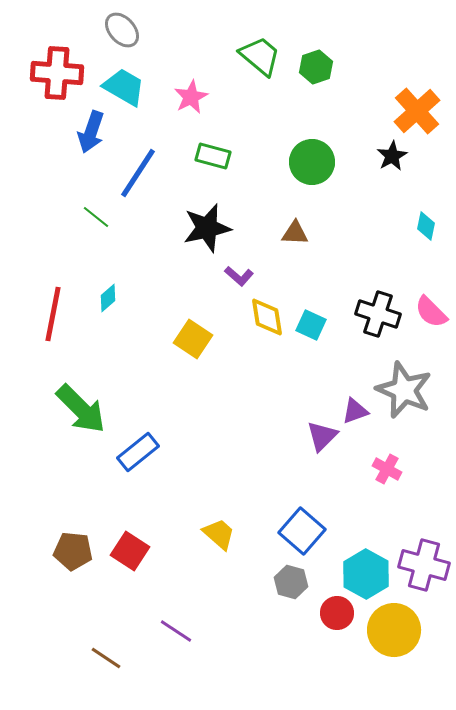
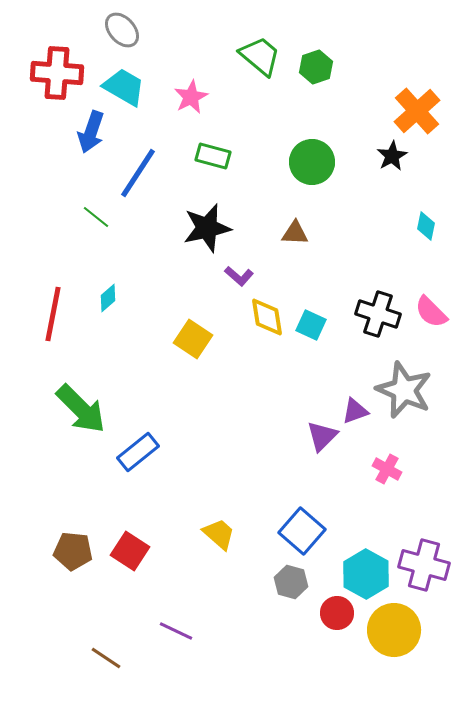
purple line at (176, 631): rotated 8 degrees counterclockwise
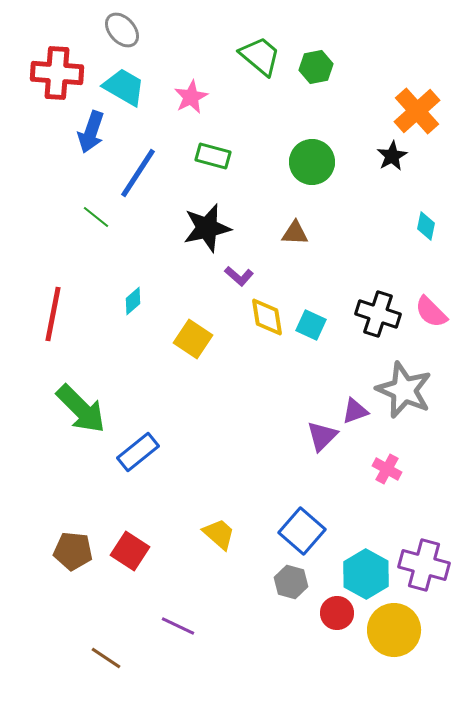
green hexagon at (316, 67): rotated 8 degrees clockwise
cyan diamond at (108, 298): moved 25 px right, 3 px down
purple line at (176, 631): moved 2 px right, 5 px up
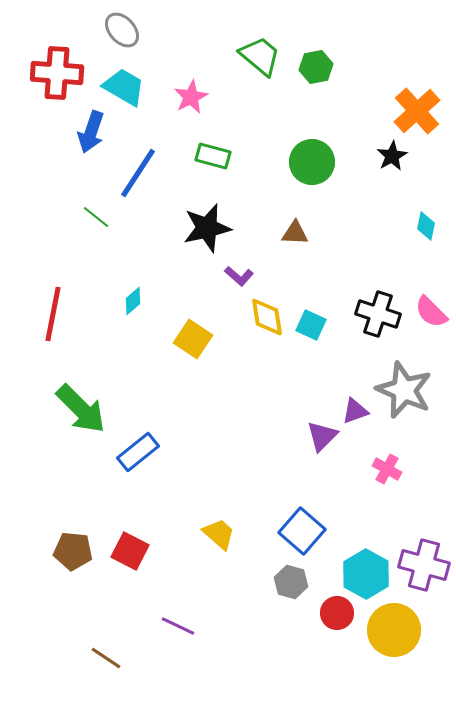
red square at (130, 551): rotated 6 degrees counterclockwise
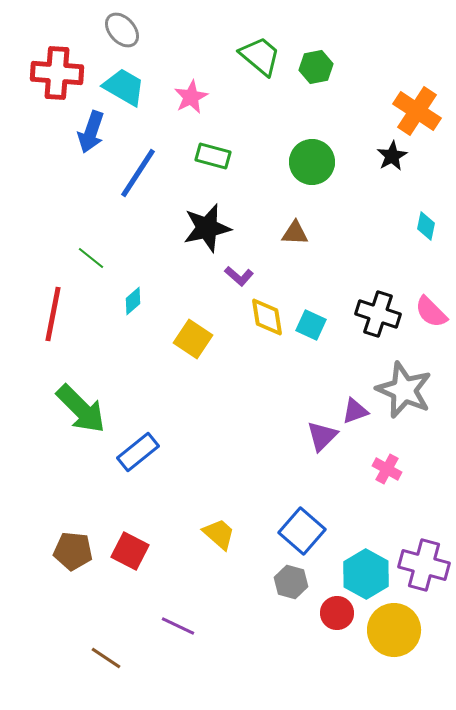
orange cross at (417, 111): rotated 15 degrees counterclockwise
green line at (96, 217): moved 5 px left, 41 px down
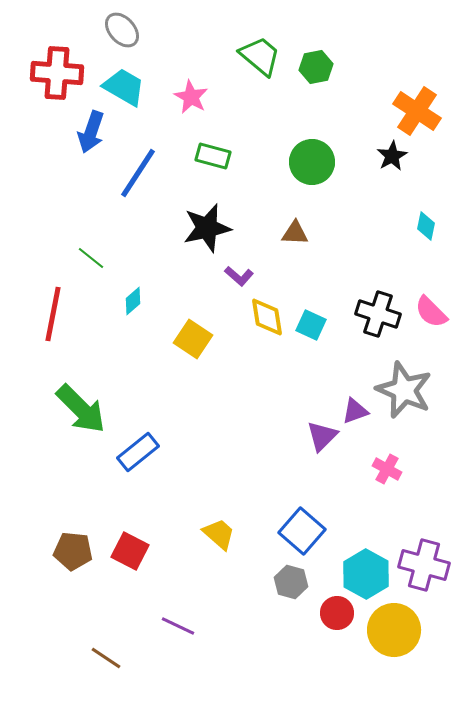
pink star at (191, 97): rotated 16 degrees counterclockwise
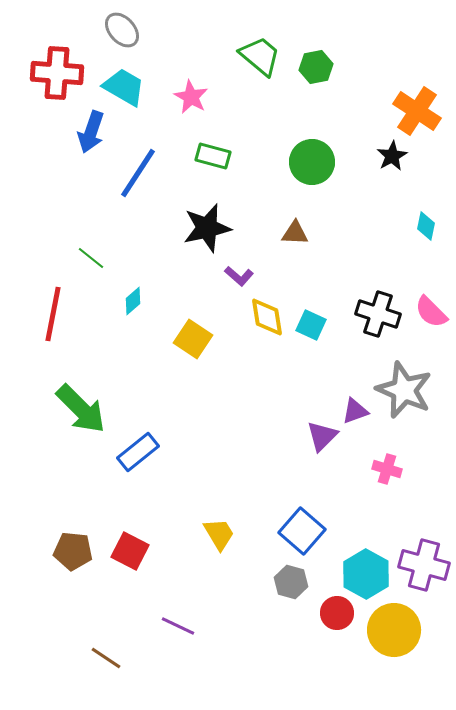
pink cross at (387, 469): rotated 12 degrees counterclockwise
yellow trapezoid at (219, 534): rotated 18 degrees clockwise
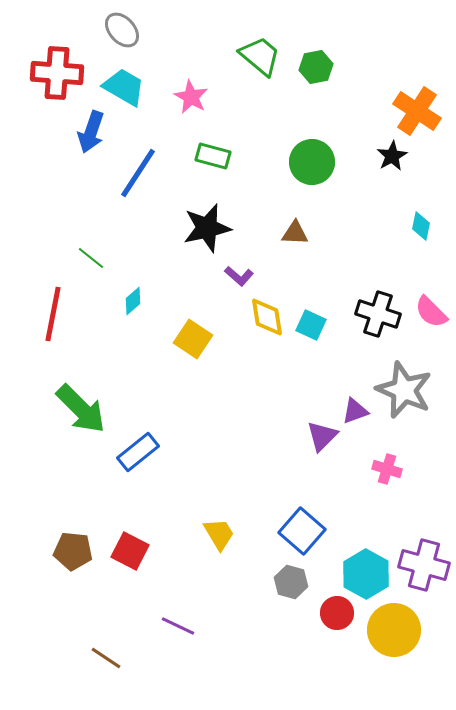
cyan diamond at (426, 226): moved 5 px left
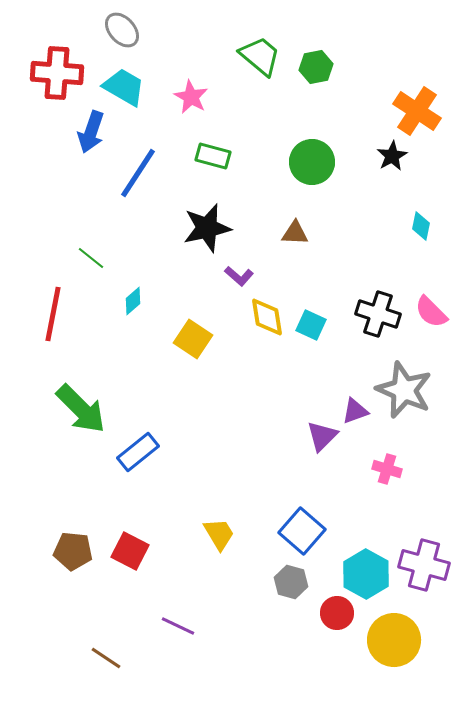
yellow circle at (394, 630): moved 10 px down
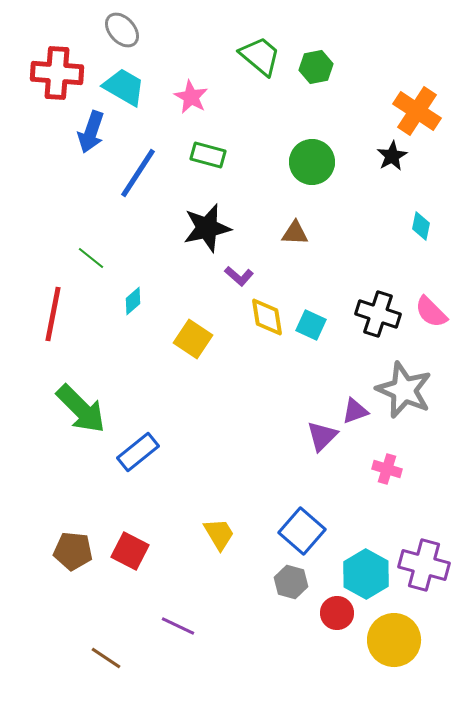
green rectangle at (213, 156): moved 5 px left, 1 px up
